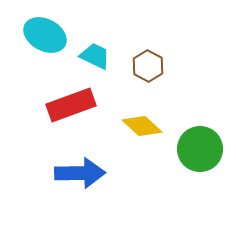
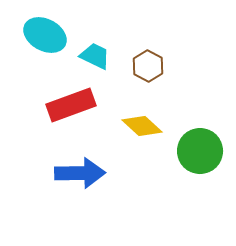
green circle: moved 2 px down
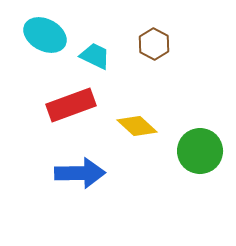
brown hexagon: moved 6 px right, 22 px up
yellow diamond: moved 5 px left
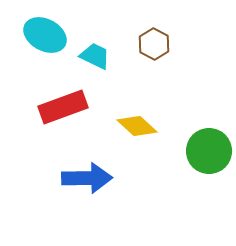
red rectangle: moved 8 px left, 2 px down
green circle: moved 9 px right
blue arrow: moved 7 px right, 5 px down
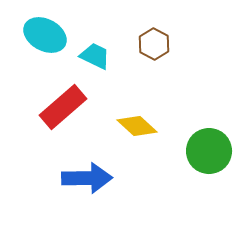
red rectangle: rotated 21 degrees counterclockwise
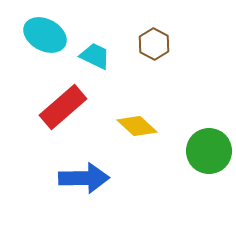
blue arrow: moved 3 px left
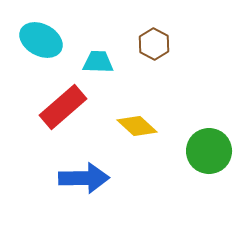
cyan ellipse: moved 4 px left, 5 px down
cyan trapezoid: moved 3 px right, 6 px down; rotated 24 degrees counterclockwise
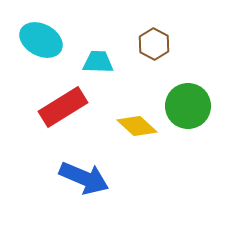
red rectangle: rotated 9 degrees clockwise
green circle: moved 21 px left, 45 px up
blue arrow: rotated 24 degrees clockwise
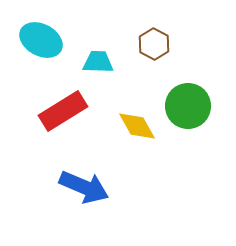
red rectangle: moved 4 px down
yellow diamond: rotated 18 degrees clockwise
blue arrow: moved 9 px down
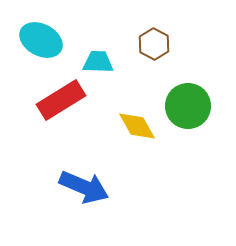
red rectangle: moved 2 px left, 11 px up
